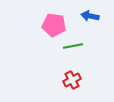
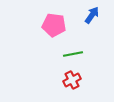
blue arrow: moved 2 px right, 1 px up; rotated 114 degrees clockwise
green line: moved 8 px down
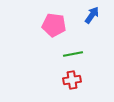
red cross: rotated 18 degrees clockwise
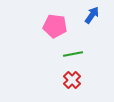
pink pentagon: moved 1 px right, 1 px down
red cross: rotated 36 degrees counterclockwise
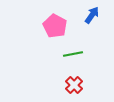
pink pentagon: rotated 20 degrees clockwise
red cross: moved 2 px right, 5 px down
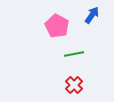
pink pentagon: moved 2 px right
green line: moved 1 px right
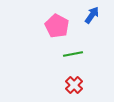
green line: moved 1 px left
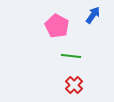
blue arrow: moved 1 px right
green line: moved 2 px left, 2 px down; rotated 18 degrees clockwise
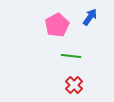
blue arrow: moved 3 px left, 2 px down
pink pentagon: moved 1 px up; rotated 15 degrees clockwise
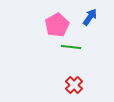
green line: moved 9 px up
